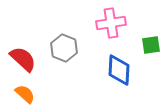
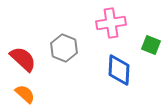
green square: rotated 30 degrees clockwise
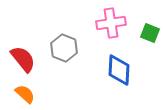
green square: moved 1 px left, 12 px up
red semicircle: rotated 8 degrees clockwise
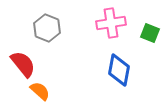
gray hexagon: moved 17 px left, 20 px up
red semicircle: moved 5 px down
blue diamond: rotated 8 degrees clockwise
orange semicircle: moved 15 px right, 3 px up
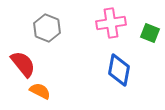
orange semicircle: rotated 15 degrees counterclockwise
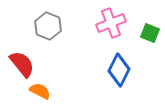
pink cross: rotated 12 degrees counterclockwise
gray hexagon: moved 1 px right, 2 px up
red semicircle: moved 1 px left
blue diamond: rotated 16 degrees clockwise
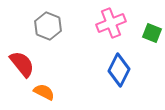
green square: moved 2 px right
orange semicircle: moved 4 px right, 1 px down
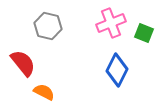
gray hexagon: rotated 8 degrees counterclockwise
green square: moved 8 px left
red semicircle: moved 1 px right, 1 px up
blue diamond: moved 2 px left
